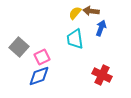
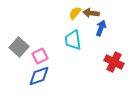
brown arrow: moved 2 px down
cyan trapezoid: moved 2 px left, 1 px down
pink square: moved 2 px left, 1 px up
red cross: moved 12 px right, 13 px up
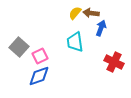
cyan trapezoid: moved 2 px right, 2 px down
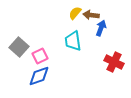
brown arrow: moved 2 px down
cyan trapezoid: moved 2 px left, 1 px up
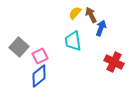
brown arrow: rotated 56 degrees clockwise
blue diamond: rotated 20 degrees counterclockwise
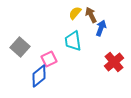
gray square: moved 1 px right
pink square: moved 9 px right, 3 px down
red cross: rotated 24 degrees clockwise
